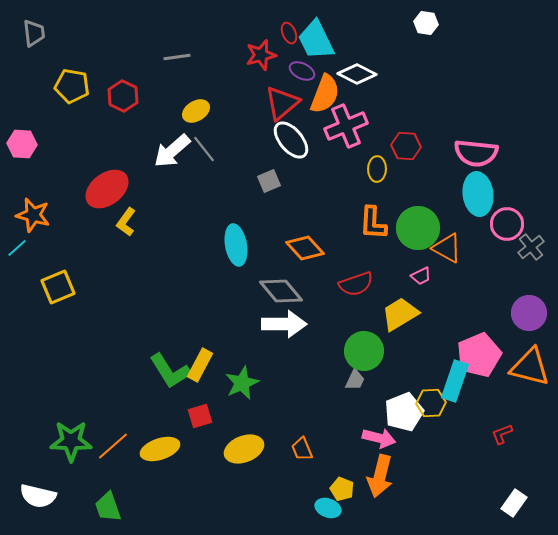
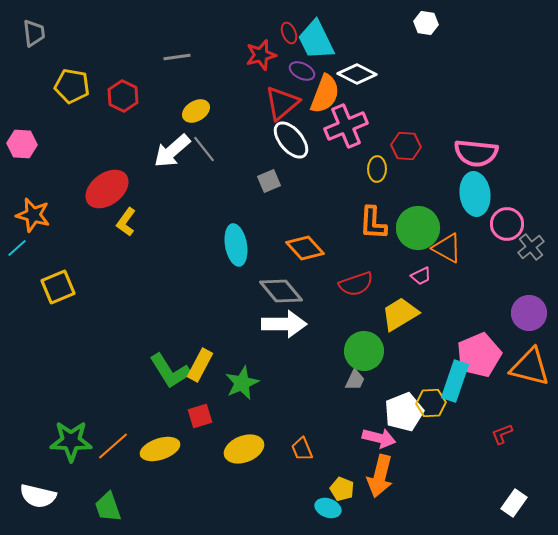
cyan ellipse at (478, 194): moved 3 px left
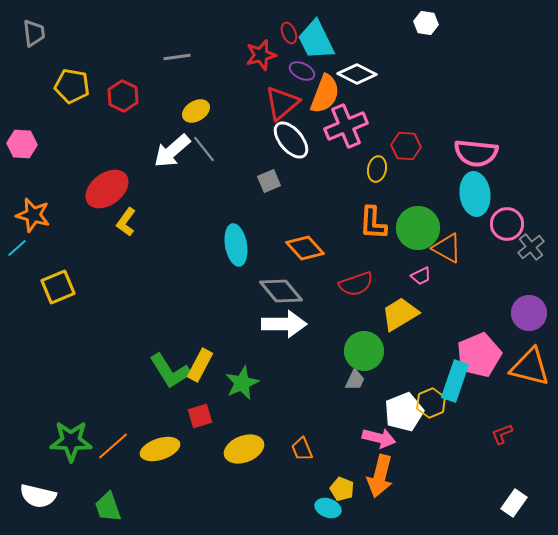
yellow ellipse at (377, 169): rotated 10 degrees clockwise
yellow hexagon at (431, 403): rotated 20 degrees counterclockwise
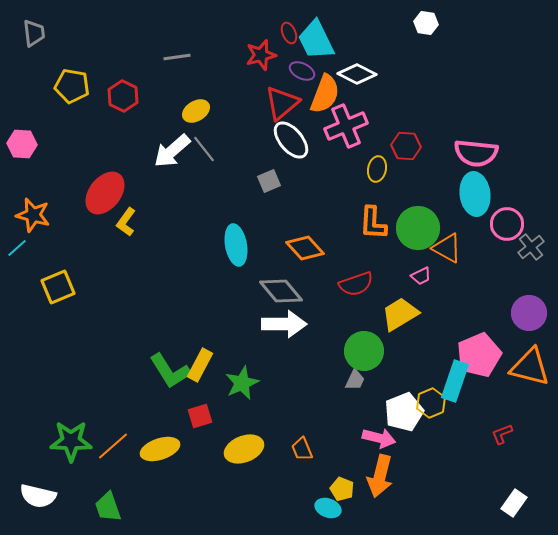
red ellipse at (107, 189): moved 2 px left, 4 px down; rotated 15 degrees counterclockwise
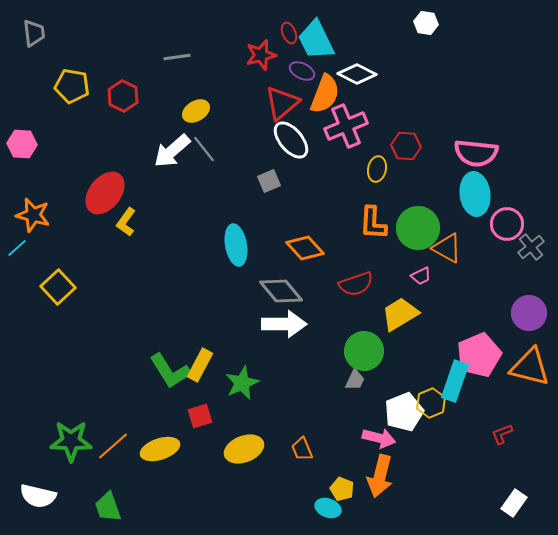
yellow square at (58, 287): rotated 20 degrees counterclockwise
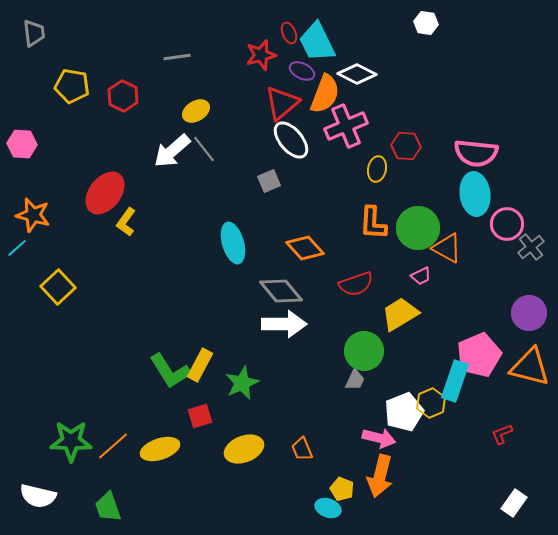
cyan trapezoid at (316, 40): moved 1 px right, 2 px down
cyan ellipse at (236, 245): moved 3 px left, 2 px up; rotated 6 degrees counterclockwise
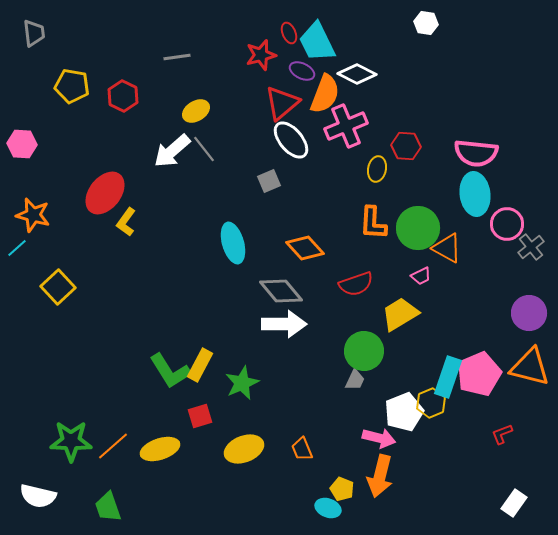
pink pentagon at (479, 355): moved 19 px down
cyan rectangle at (455, 381): moved 7 px left, 4 px up
